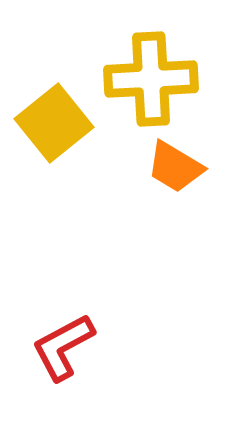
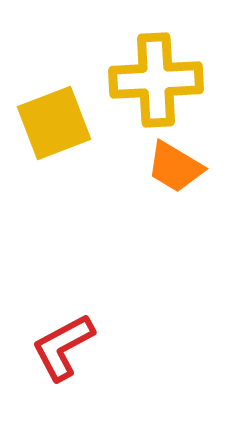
yellow cross: moved 5 px right, 1 px down
yellow square: rotated 18 degrees clockwise
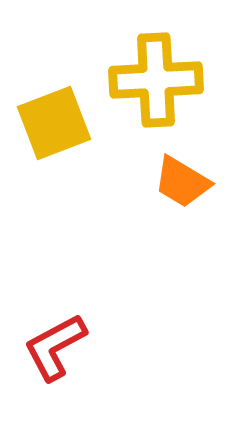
orange trapezoid: moved 7 px right, 15 px down
red L-shape: moved 8 px left
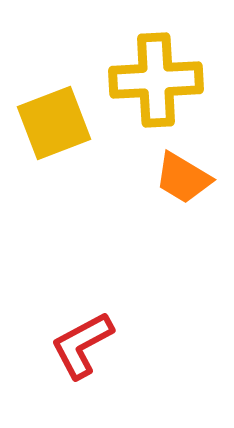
orange trapezoid: moved 1 px right, 4 px up
red L-shape: moved 27 px right, 2 px up
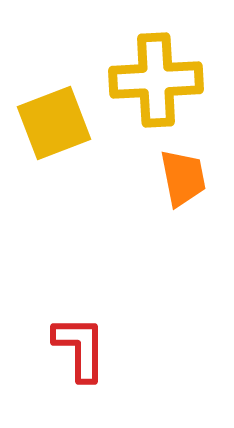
orange trapezoid: rotated 132 degrees counterclockwise
red L-shape: moved 2 px left, 3 px down; rotated 118 degrees clockwise
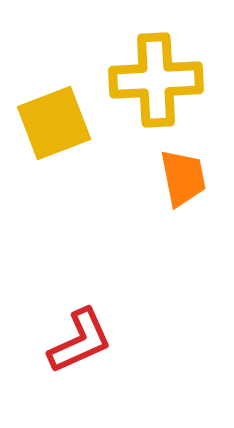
red L-shape: moved 7 px up; rotated 66 degrees clockwise
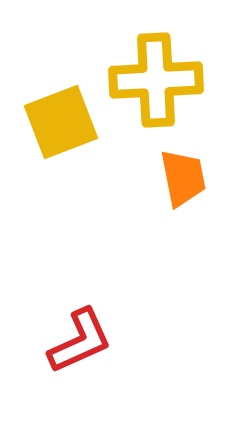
yellow square: moved 7 px right, 1 px up
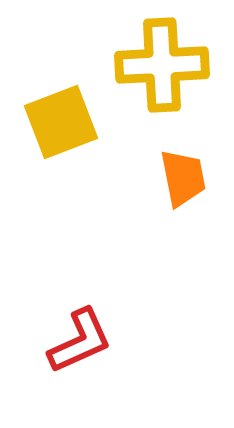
yellow cross: moved 6 px right, 15 px up
